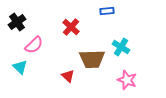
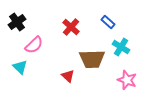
blue rectangle: moved 1 px right, 11 px down; rotated 48 degrees clockwise
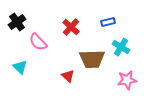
blue rectangle: rotated 56 degrees counterclockwise
pink semicircle: moved 4 px right, 3 px up; rotated 90 degrees clockwise
pink star: rotated 30 degrees counterclockwise
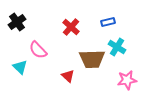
pink semicircle: moved 8 px down
cyan cross: moved 4 px left
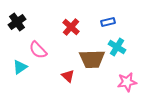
cyan triangle: rotated 42 degrees clockwise
pink star: moved 2 px down
